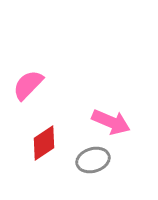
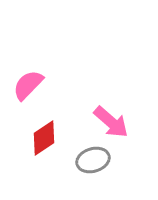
pink arrow: rotated 18 degrees clockwise
red diamond: moved 5 px up
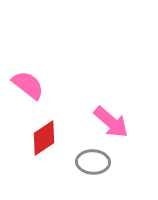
pink semicircle: rotated 84 degrees clockwise
gray ellipse: moved 2 px down; rotated 20 degrees clockwise
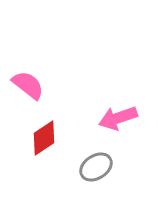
pink arrow: moved 7 px right, 4 px up; rotated 120 degrees clockwise
gray ellipse: moved 3 px right, 5 px down; rotated 36 degrees counterclockwise
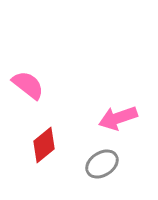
red diamond: moved 7 px down; rotated 6 degrees counterclockwise
gray ellipse: moved 6 px right, 3 px up
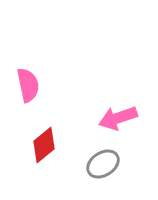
pink semicircle: rotated 40 degrees clockwise
gray ellipse: moved 1 px right
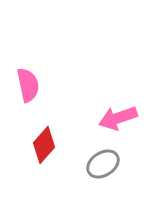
red diamond: rotated 9 degrees counterclockwise
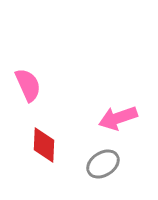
pink semicircle: rotated 12 degrees counterclockwise
red diamond: rotated 39 degrees counterclockwise
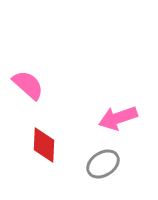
pink semicircle: rotated 24 degrees counterclockwise
